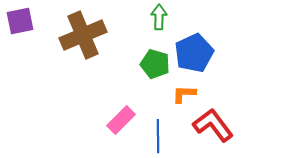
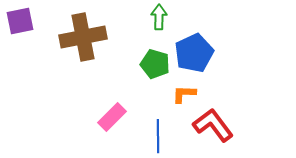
brown cross: moved 2 px down; rotated 12 degrees clockwise
pink rectangle: moved 9 px left, 3 px up
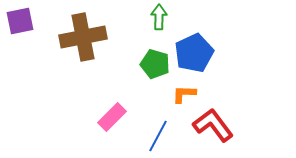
blue line: rotated 28 degrees clockwise
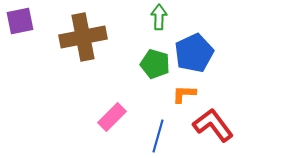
blue line: rotated 12 degrees counterclockwise
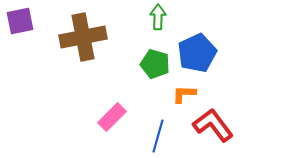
green arrow: moved 1 px left
blue pentagon: moved 3 px right
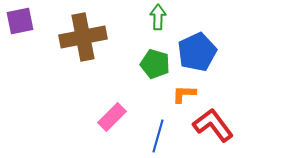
blue pentagon: moved 1 px up
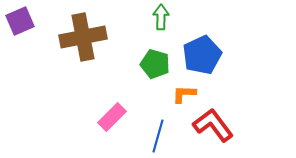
green arrow: moved 3 px right
purple square: rotated 12 degrees counterclockwise
blue pentagon: moved 5 px right, 3 px down
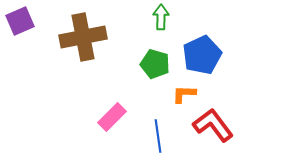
blue line: rotated 24 degrees counterclockwise
